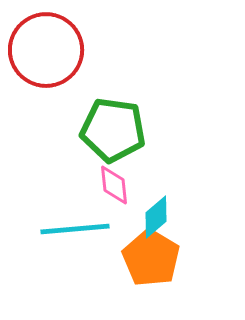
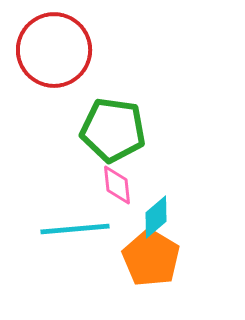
red circle: moved 8 px right
pink diamond: moved 3 px right
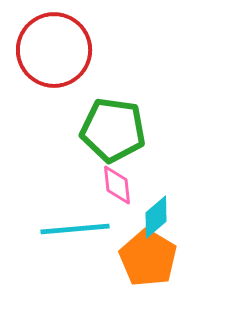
orange pentagon: moved 3 px left
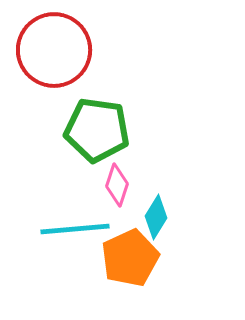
green pentagon: moved 16 px left
pink diamond: rotated 24 degrees clockwise
cyan diamond: rotated 18 degrees counterclockwise
orange pentagon: moved 18 px left; rotated 16 degrees clockwise
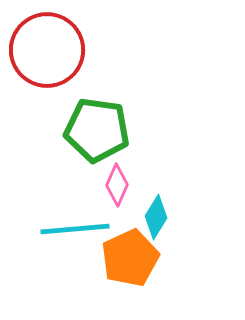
red circle: moved 7 px left
pink diamond: rotated 6 degrees clockwise
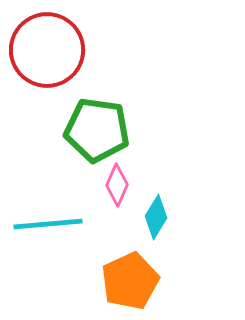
cyan line: moved 27 px left, 5 px up
orange pentagon: moved 23 px down
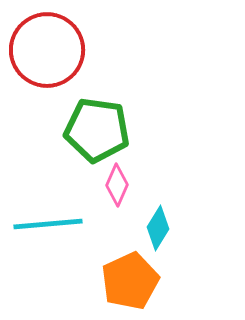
cyan diamond: moved 2 px right, 11 px down
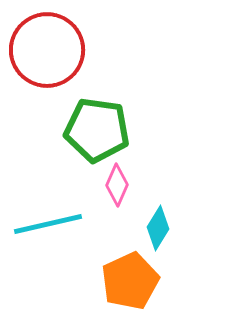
cyan line: rotated 8 degrees counterclockwise
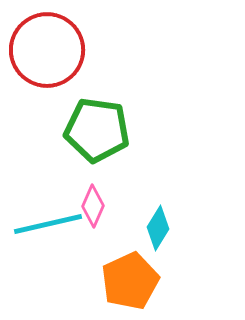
pink diamond: moved 24 px left, 21 px down
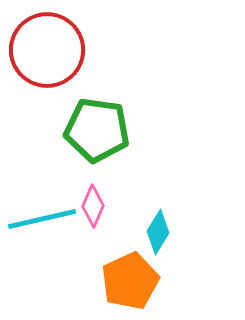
cyan line: moved 6 px left, 5 px up
cyan diamond: moved 4 px down
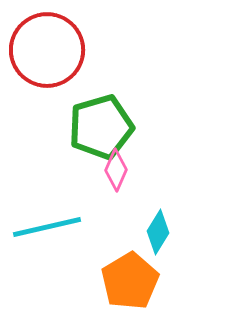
green pentagon: moved 4 px right, 3 px up; rotated 24 degrees counterclockwise
pink diamond: moved 23 px right, 36 px up
cyan line: moved 5 px right, 8 px down
orange pentagon: rotated 6 degrees counterclockwise
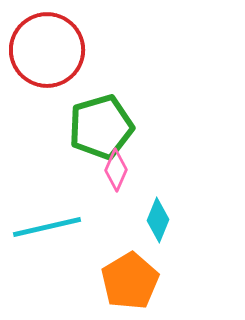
cyan diamond: moved 12 px up; rotated 9 degrees counterclockwise
